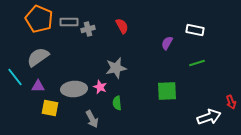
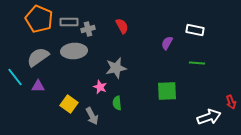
green line: rotated 21 degrees clockwise
gray ellipse: moved 38 px up
yellow square: moved 19 px right, 4 px up; rotated 24 degrees clockwise
gray arrow: moved 3 px up
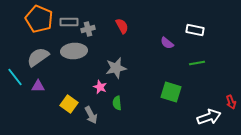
purple semicircle: rotated 80 degrees counterclockwise
green line: rotated 14 degrees counterclockwise
green square: moved 4 px right, 1 px down; rotated 20 degrees clockwise
gray arrow: moved 1 px left, 1 px up
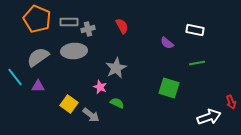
orange pentagon: moved 2 px left
gray star: rotated 15 degrees counterclockwise
green square: moved 2 px left, 4 px up
green semicircle: rotated 120 degrees clockwise
gray arrow: rotated 24 degrees counterclockwise
